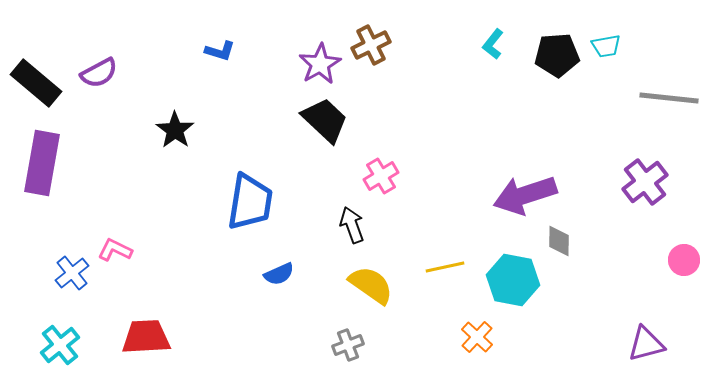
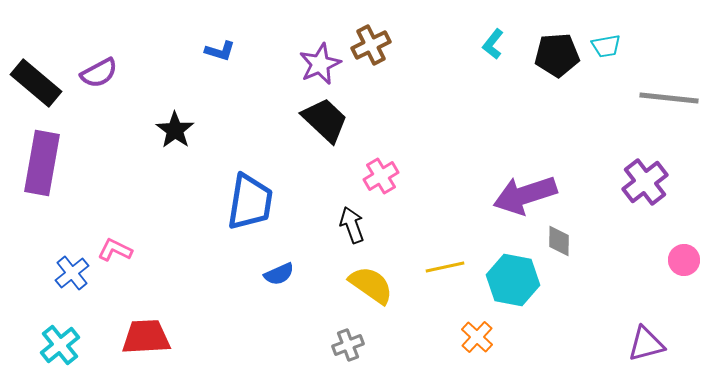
purple star: rotated 6 degrees clockwise
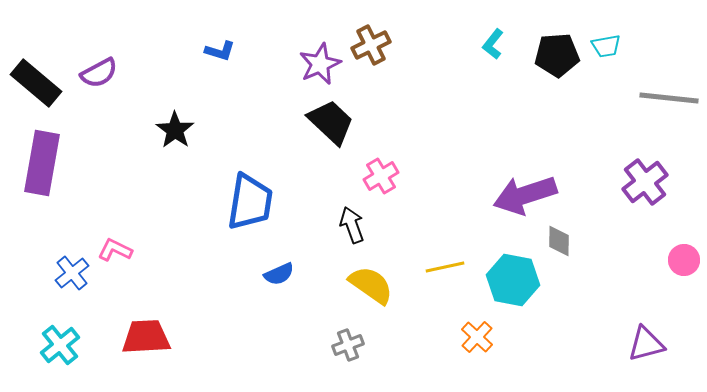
black trapezoid: moved 6 px right, 2 px down
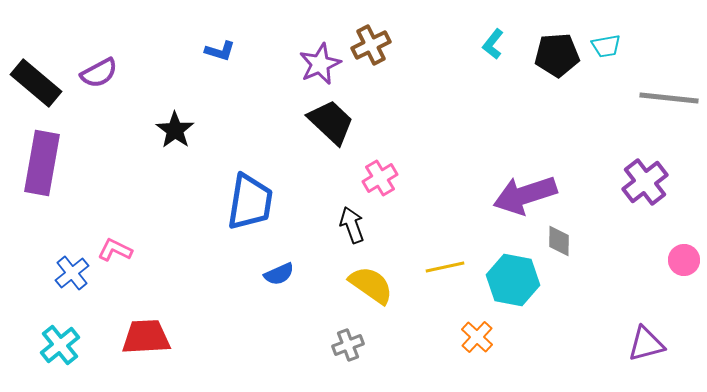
pink cross: moved 1 px left, 2 px down
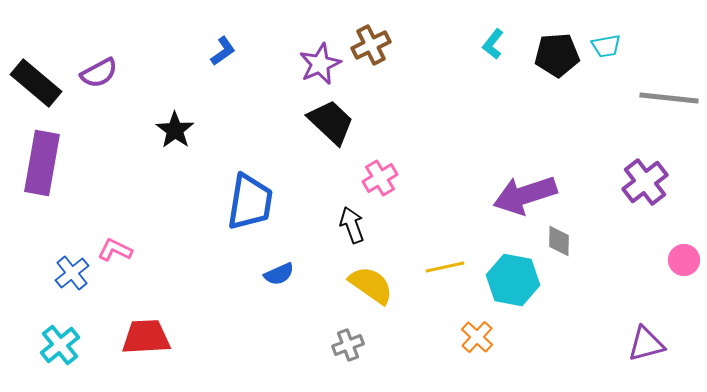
blue L-shape: moved 3 px right; rotated 52 degrees counterclockwise
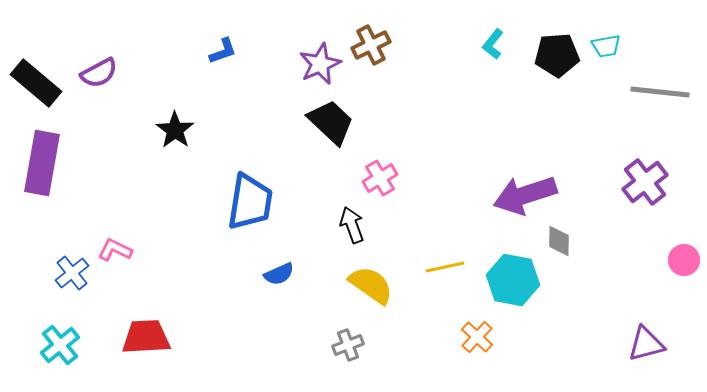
blue L-shape: rotated 16 degrees clockwise
gray line: moved 9 px left, 6 px up
